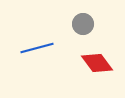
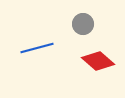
red diamond: moved 1 px right, 2 px up; rotated 12 degrees counterclockwise
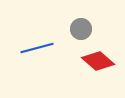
gray circle: moved 2 px left, 5 px down
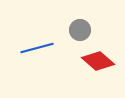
gray circle: moved 1 px left, 1 px down
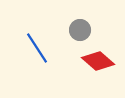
blue line: rotated 72 degrees clockwise
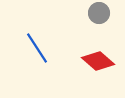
gray circle: moved 19 px right, 17 px up
